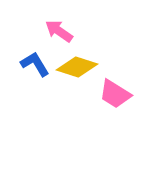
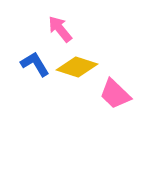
pink arrow: moved 1 px right, 2 px up; rotated 16 degrees clockwise
pink trapezoid: rotated 12 degrees clockwise
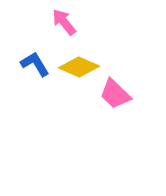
pink arrow: moved 4 px right, 7 px up
yellow diamond: moved 2 px right; rotated 6 degrees clockwise
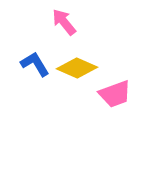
yellow diamond: moved 2 px left, 1 px down
pink trapezoid: rotated 64 degrees counterclockwise
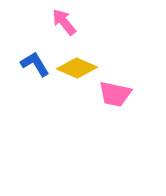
pink trapezoid: rotated 32 degrees clockwise
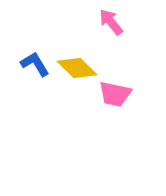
pink arrow: moved 47 px right
yellow diamond: rotated 21 degrees clockwise
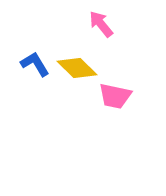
pink arrow: moved 10 px left, 2 px down
pink trapezoid: moved 2 px down
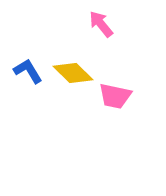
blue L-shape: moved 7 px left, 7 px down
yellow diamond: moved 4 px left, 5 px down
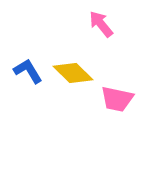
pink trapezoid: moved 2 px right, 3 px down
